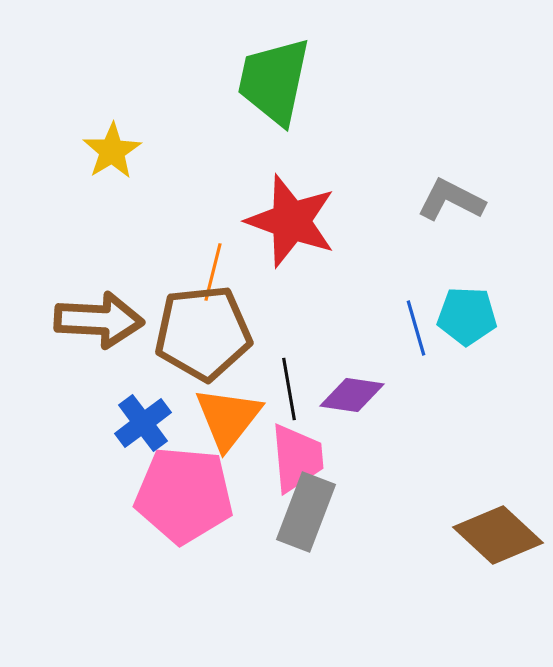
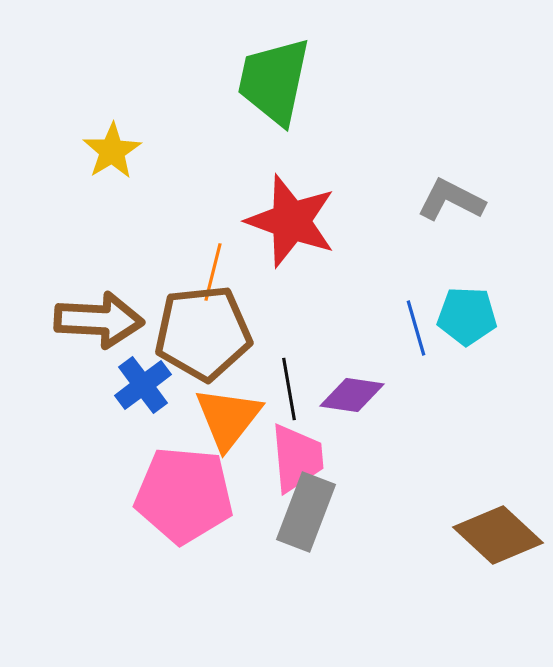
blue cross: moved 38 px up
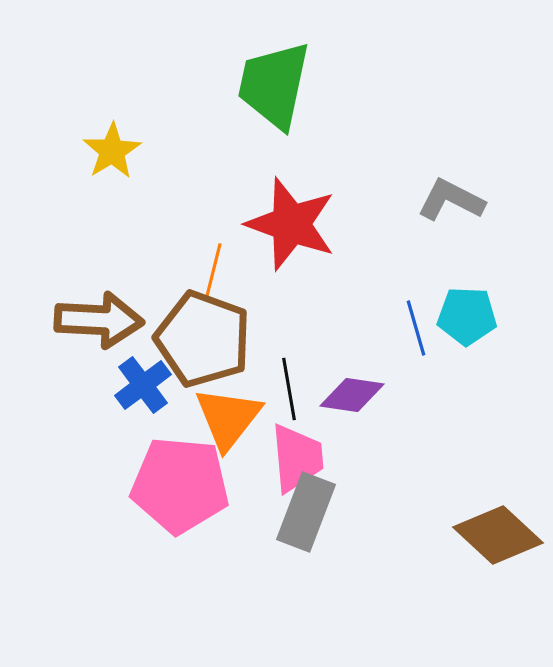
green trapezoid: moved 4 px down
red star: moved 3 px down
brown pentagon: moved 6 px down; rotated 26 degrees clockwise
pink pentagon: moved 4 px left, 10 px up
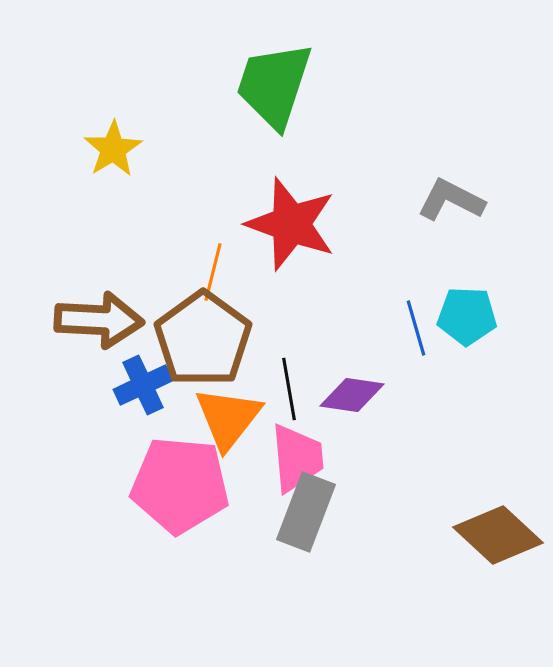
green trapezoid: rotated 6 degrees clockwise
yellow star: moved 1 px right, 2 px up
brown pentagon: rotated 16 degrees clockwise
blue cross: rotated 12 degrees clockwise
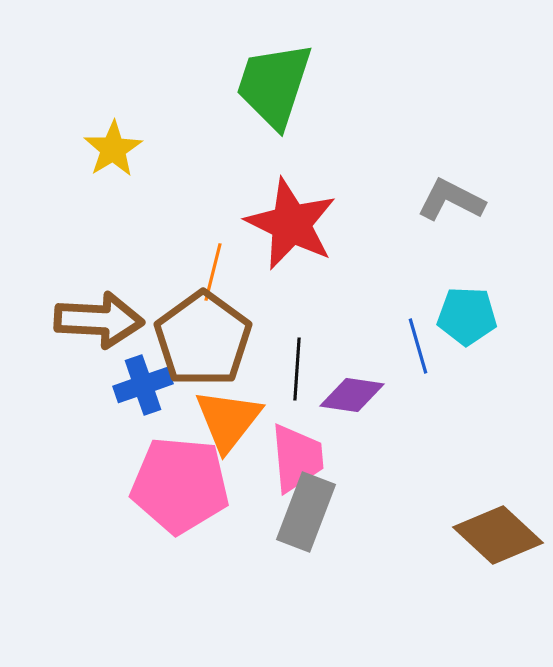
red star: rotated 6 degrees clockwise
blue line: moved 2 px right, 18 px down
blue cross: rotated 6 degrees clockwise
black line: moved 8 px right, 20 px up; rotated 14 degrees clockwise
orange triangle: moved 2 px down
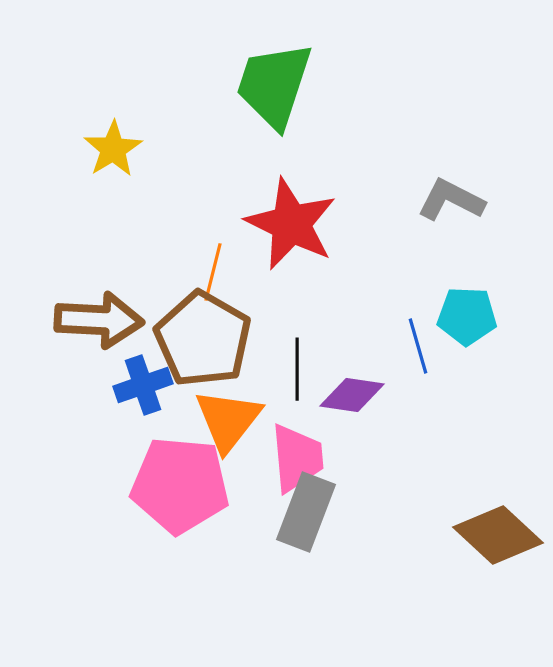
brown pentagon: rotated 6 degrees counterclockwise
black line: rotated 4 degrees counterclockwise
